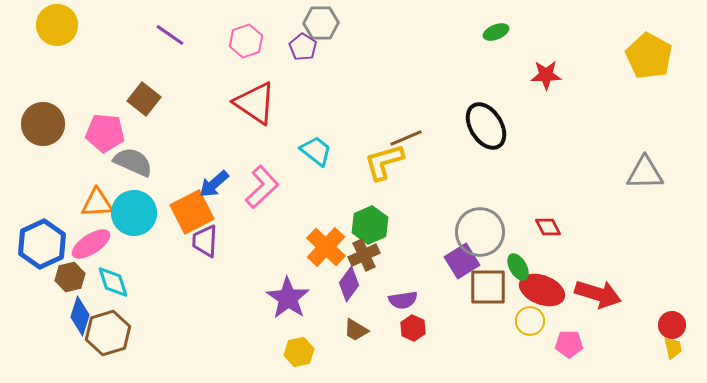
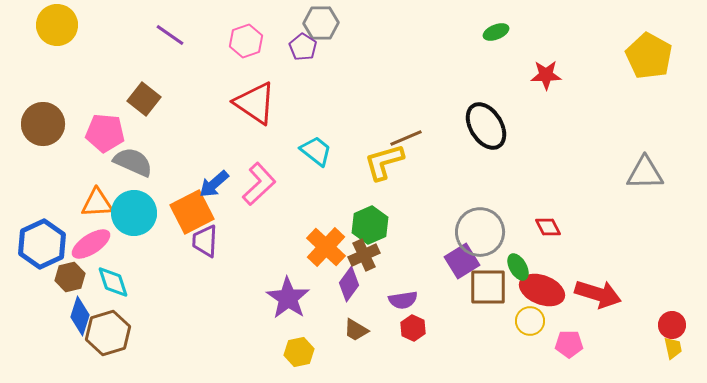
pink L-shape at (262, 187): moved 3 px left, 3 px up
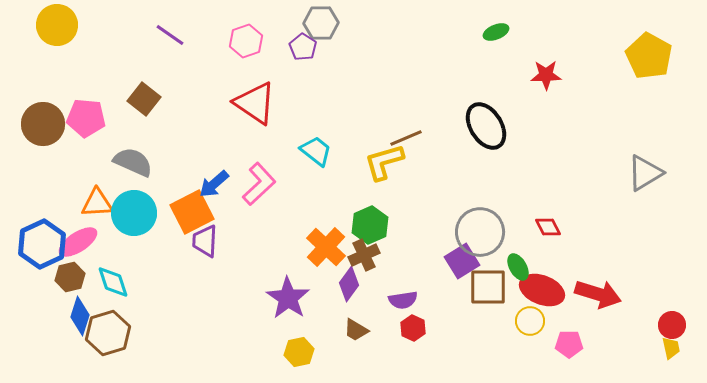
pink pentagon at (105, 133): moved 19 px left, 15 px up
gray triangle at (645, 173): rotated 30 degrees counterclockwise
pink ellipse at (91, 244): moved 13 px left, 2 px up
yellow trapezoid at (673, 348): moved 2 px left
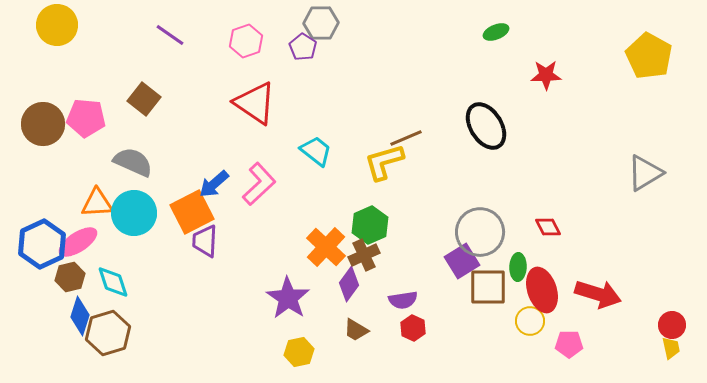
green ellipse at (518, 267): rotated 32 degrees clockwise
red ellipse at (542, 290): rotated 51 degrees clockwise
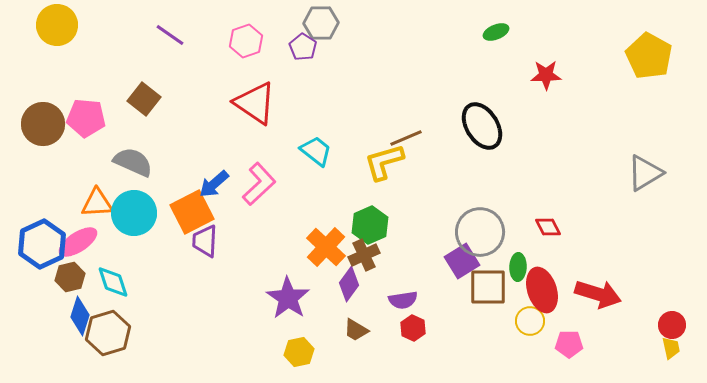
black ellipse at (486, 126): moved 4 px left
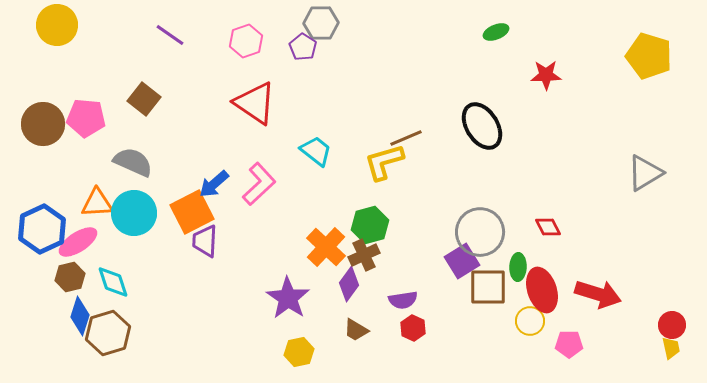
yellow pentagon at (649, 56): rotated 12 degrees counterclockwise
green hexagon at (370, 225): rotated 9 degrees clockwise
blue hexagon at (42, 244): moved 15 px up
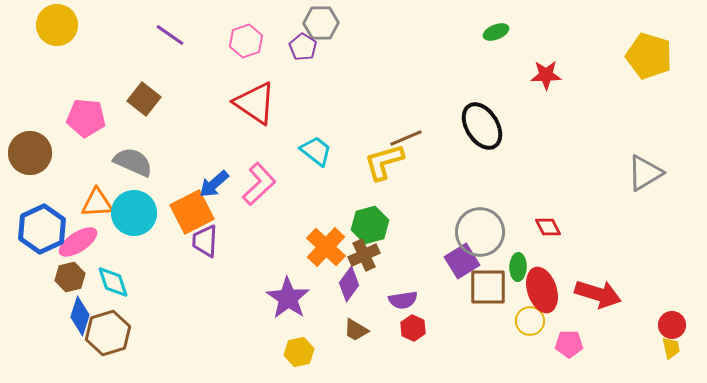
brown circle at (43, 124): moved 13 px left, 29 px down
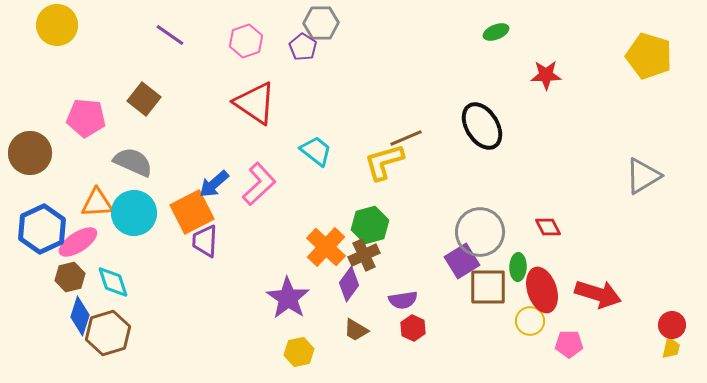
gray triangle at (645, 173): moved 2 px left, 3 px down
yellow trapezoid at (671, 348): rotated 25 degrees clockwise
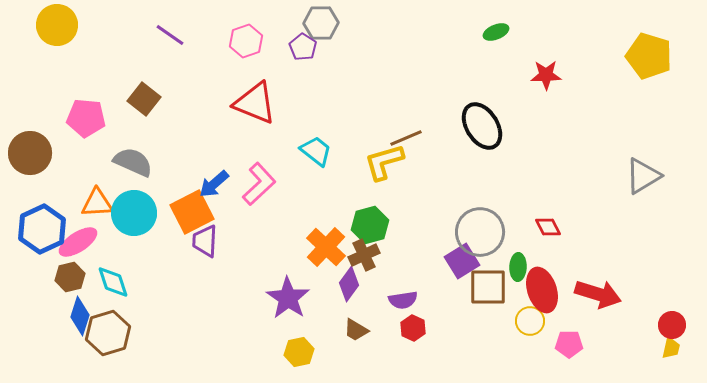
red triangle at (255, 103): rotated 12 degrees counterclockwise
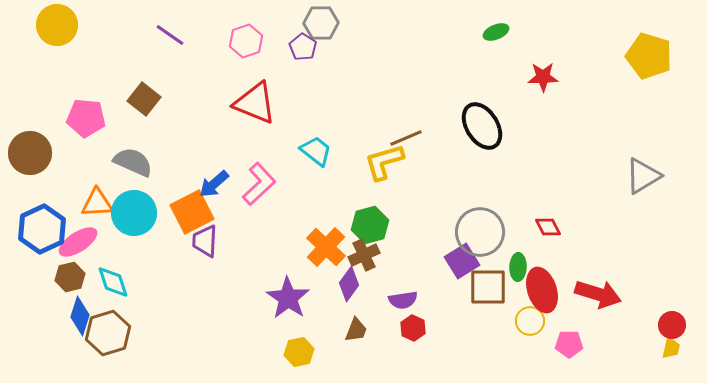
red star at (546, 75): moved 3 px left, 2 px down
brown trapezoid at (356, 330): rotated 100 degrees counterclockwise
